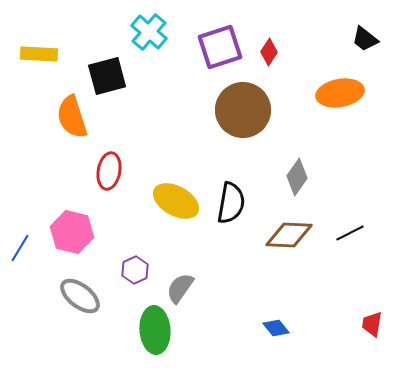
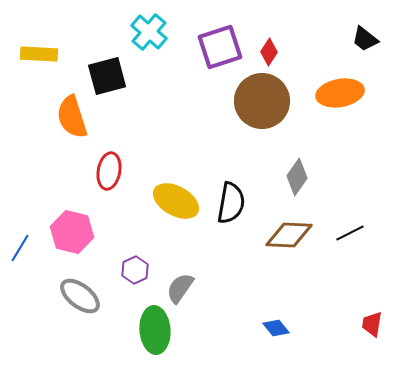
brown circle: moved 19 px right, 9 px up
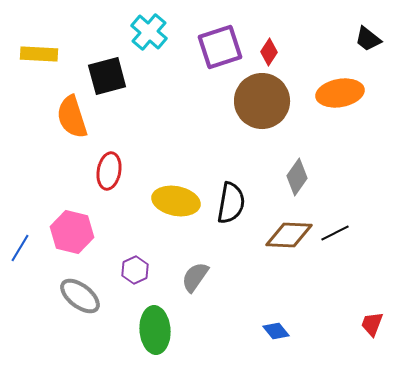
black trapezoid: moved 3 px right
yellow ellipse: rotated 18 degrees counterclockwise
black line: moved 15 px left
gray semicircle: moved 15 px right, 11 px up
red trapezoid: rotated 12 degrees clockwise
blue diamond: moved 3 px down
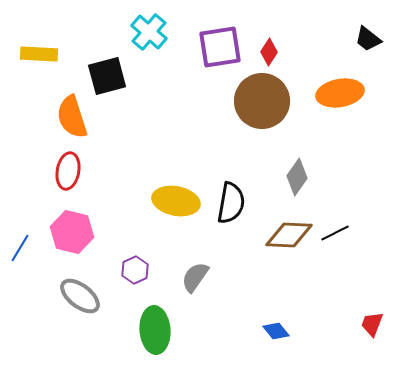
purple square: rotated 9 degrees clockwise
red ellipse: moved 41 px left
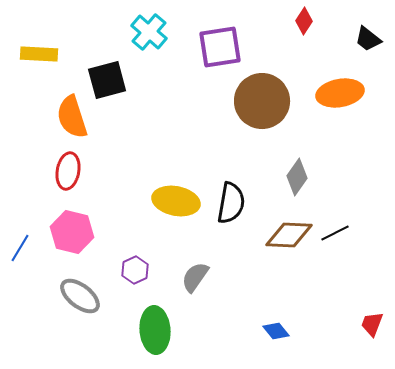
red diamond: moved 35 px right, 31 px up
black square: moved 4 px down
